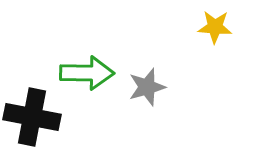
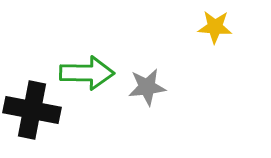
gray star: rotated 9 degrees clockwise
black cross: moved 7 px up
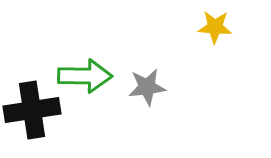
green arrow: moved 2 px left, 3 px down
black cross: rotated 20 degrees counterclockwise
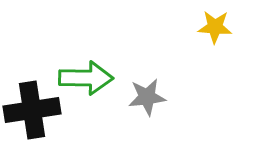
green arrow: moved 1 px right, 2 px down
gray star: moved 10 px down
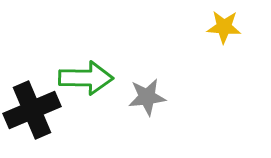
yellow star: moved 9 px right
black cross: rotated 14 degrees counterclockwise
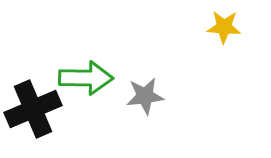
gray star: moved 2 px left, 1 px up
black cross: moved 1 px right, 1 px up
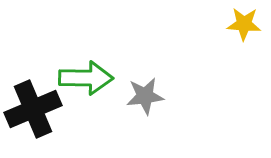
yellow star: moved 20 px right, 3 px up
